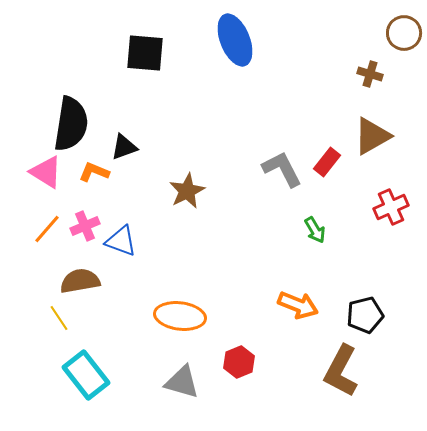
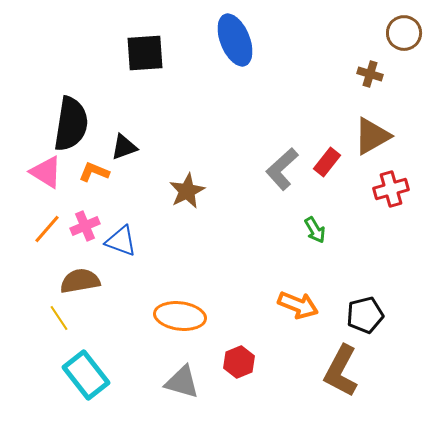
black square: rotated 9 degrees counterclockwise
gray L-shape: rotated 105 degrees counterclockwise
red cross: moved 18 px up; rotated 8 degrees clockwise
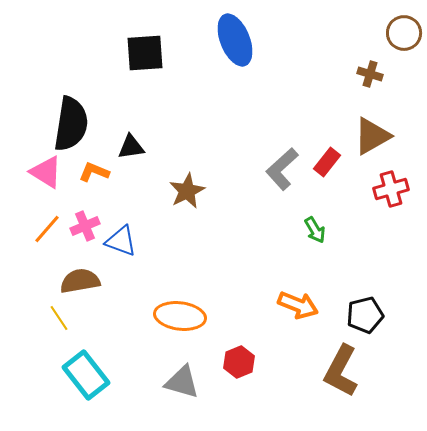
black triangle: moved 7 px right; rotated 12 degrees clockwise
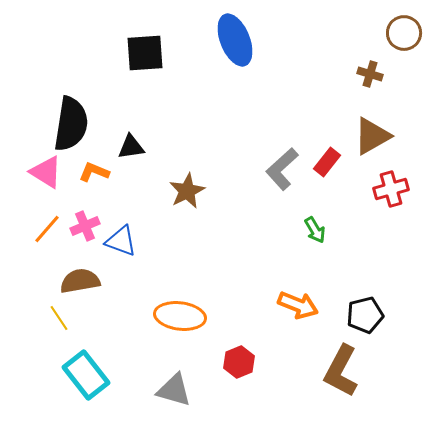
gray triangle: moved 8 px left, 8 px down
